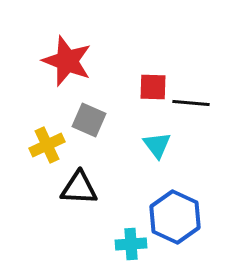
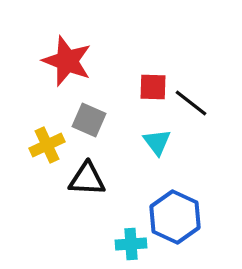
black line: rotated 33 degrees clockwise
cyan triangle: moved 3 px up
black triangle: moved 8 px right, 9 px up
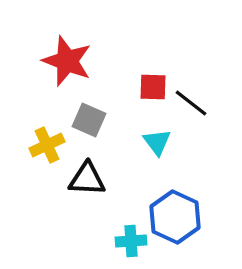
cyan cross: moved 3 px up
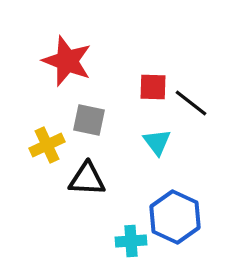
gray square: rotated 12 degrees counterclockwise
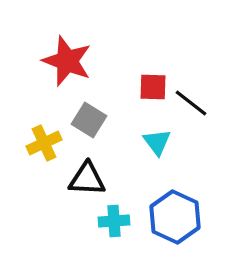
gray square: rotated 20 degrees clockwise
yellow cross: moved 3 px left, 2 px up
cyan cross: moved 17 px left, 20 px up
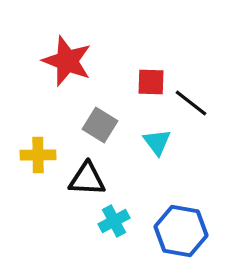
red square: moved 2 px left, 5 px up
gray square: moved 11 px right, 5 px down
yellow cross: moved 6 px left, 12 px down; rotated 24 degrees clockwise
blue hexagon: moved 6 px right, 14 px down; rotated 15 degrees counterclockwise
cyan cross: rotated 24 degrees counterclockwise
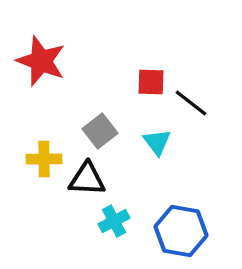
red star: moved 26 px left
gray square: moved 6 px down; rotated 20 degrees clockwise
yellow cross: moved 6 px right, 4 px down
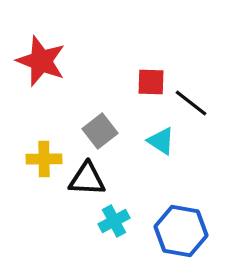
cyan triangle: moved 4 px right, 1 px up; rotated 20 degrees counterclockwise
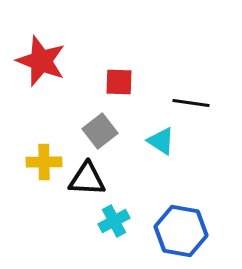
red square: moved 32 px left
black line: rotated 30 degrees counterclockwise
yellow cross: moved 3 px down
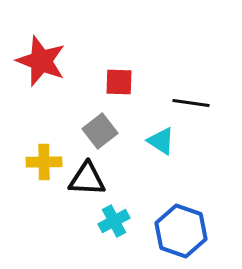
blue hexagon: rotated 9 degrees clockwise
